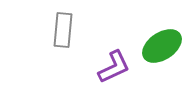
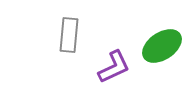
gray rectangle: moved 6 px right, 5 px down
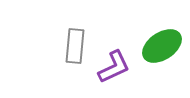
gray rectangle: moved 6 px right, 11 px down
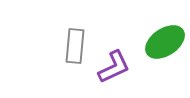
green ellipse: moved 3 px right, 4 px up
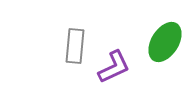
green ellipse: rotated 24 degrees counterclockwise
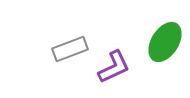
gray rectangle: moved 5 px left, 3 px down; rotated 64 degrees clockwise
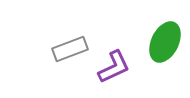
green ellipse: rotated 6 degrees counterclockwise
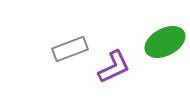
green ellipse: rotated 36 degrees clockwise
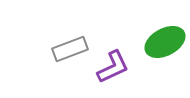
purple L-shape: moved 1 px left
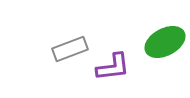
purple L-shape: rotated 18 degrees clockwise
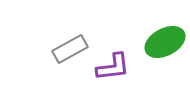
gray rectangle: rotated 8 degrees counterclockwise
